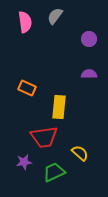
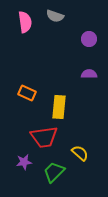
gray semicircle: rotated 108 degrees counterclockwise
orange rectangle: moved 5 px down
green trapezoid: rotated 20 degrees counterclockwise
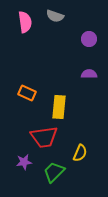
yellow semicircle: rotated 72 degrees clockwise
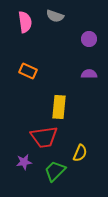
orange rectangle: moved 1 px right, 22 px up
green trapezoid: moved 1 px right, 1 px up
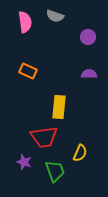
purple circle: moved 1 px left, 2 px up
purple star: rotated 28 degrees clockwise
green trapezoid: rotated 115 degrees clockwise
